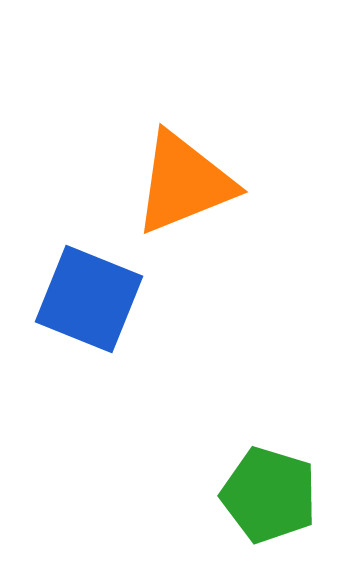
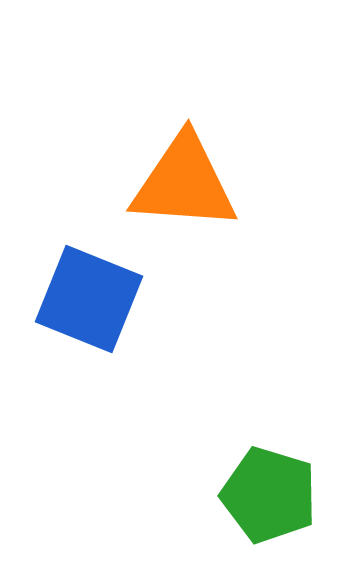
orange triangle: rotated 26 degrees clockwise
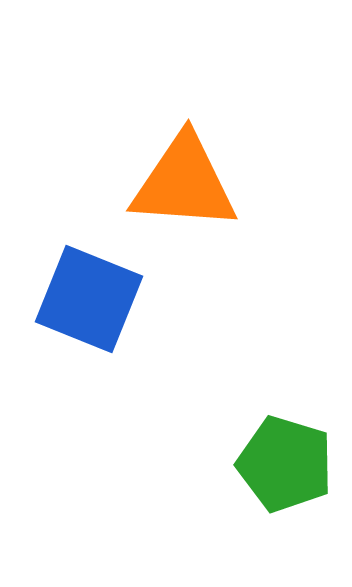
green pentagon: moved 16 px right, 31 px up
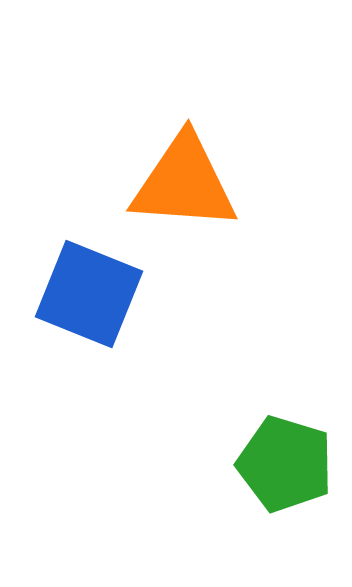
blue square: moved 5 px up
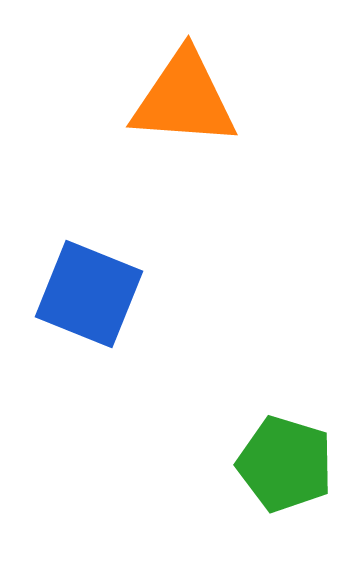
orange triangle: moved 84 px up
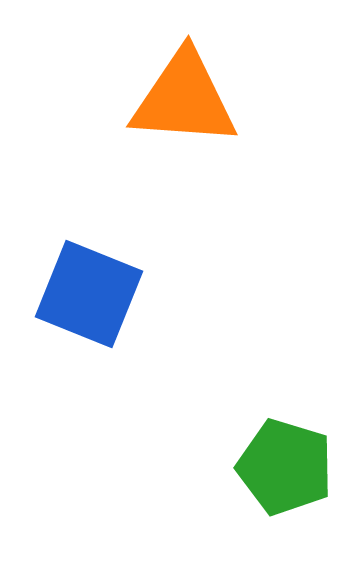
green pentagon: moved 3 px down
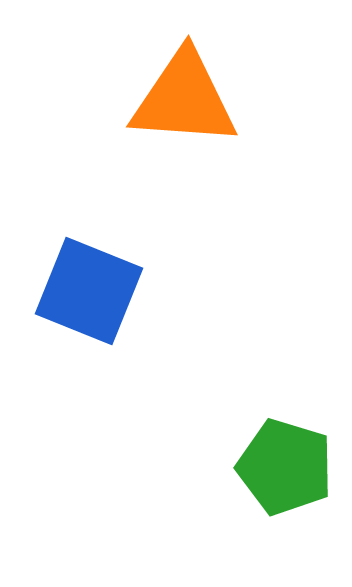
blue square: moved 3 px up
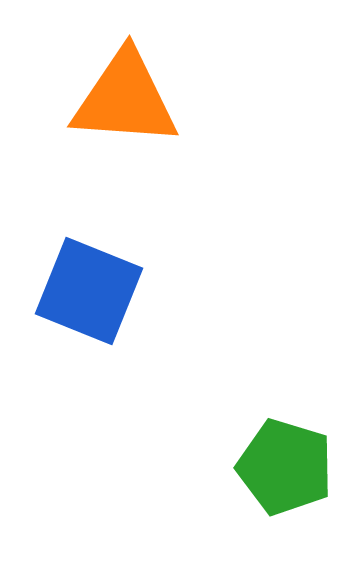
orange triangle: moved 59 px left
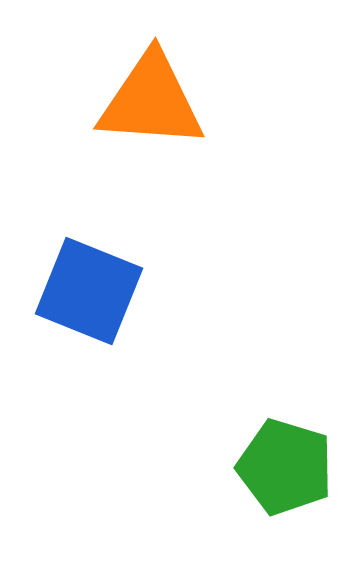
orange triangle: moved 26 px right, 2 px down
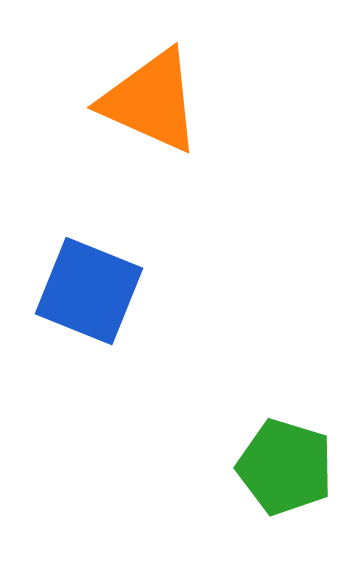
orange triangle: rotated 20 degrees clockwise
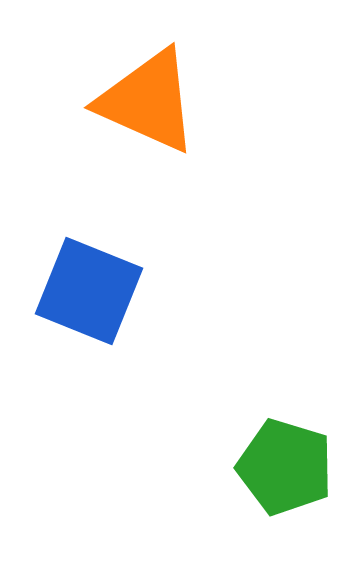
orange triangle: moved 3 px left
